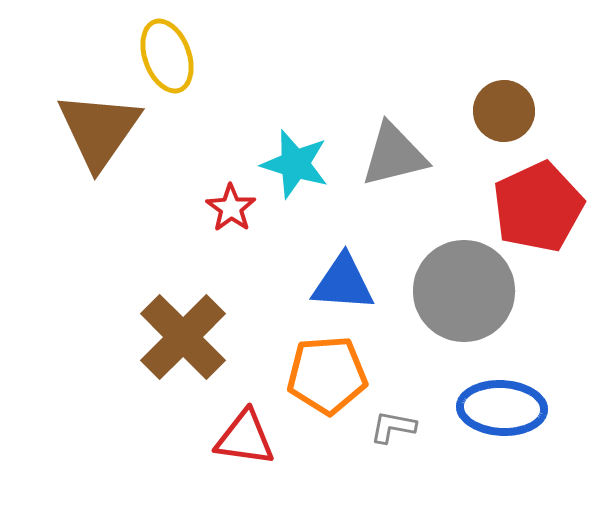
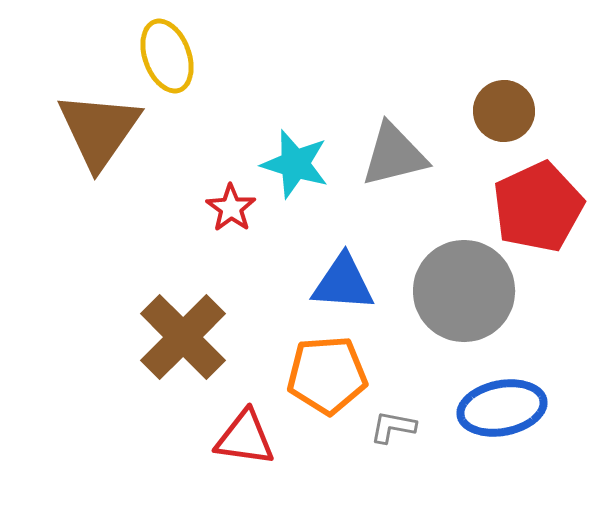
blue ellipse: rotated 14 degrees counterclockwise
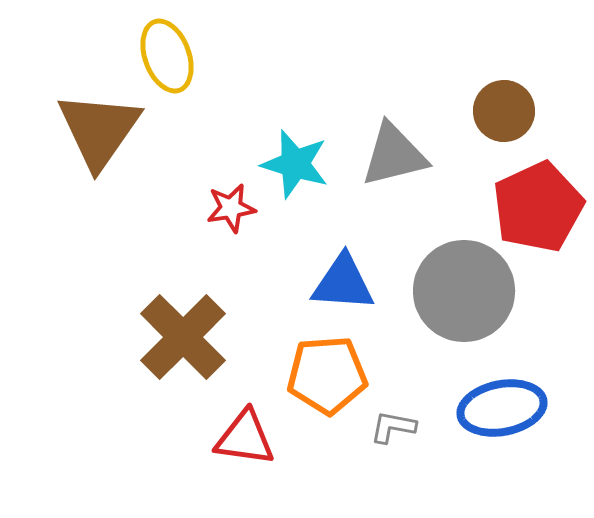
red star: rotated 27 degrees clockwise
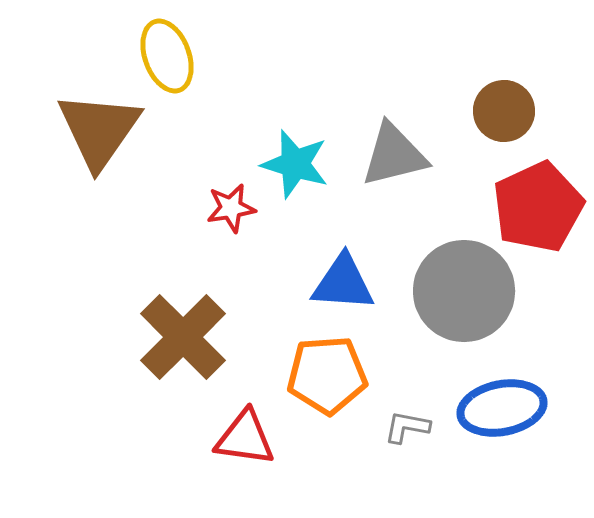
gray L-shape: moved 14 px right
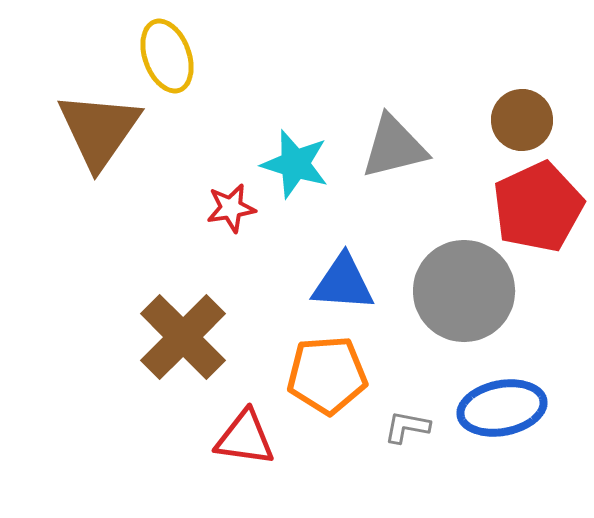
brown circle: moved 18 px right, 9 px down
gray triangle: moved 8 px up
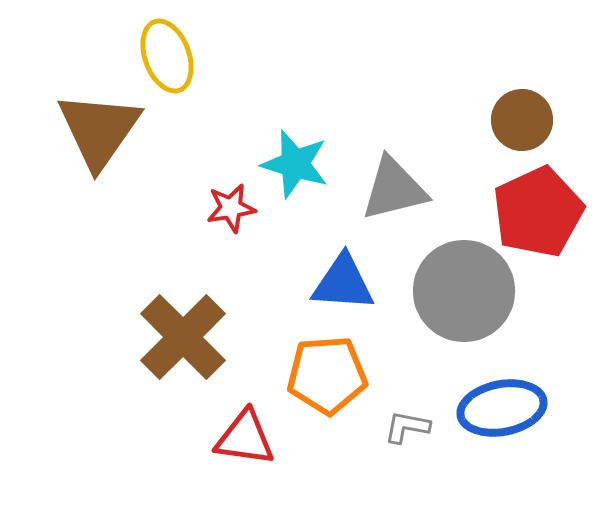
gray triangle: moved 42 px down
red pentagon: moved 5 px down
